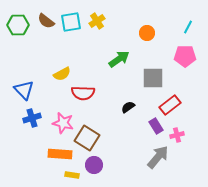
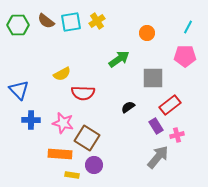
blue triangle: moved 5 px left
blue cross: moved 1 px left, 2 px down; rotated 18 degrees clockwise
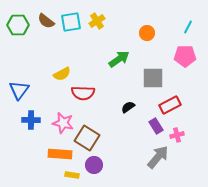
blue triangle: rotated 20 degrees clockwise
red rectangle: rotated 10 degrees clockwise
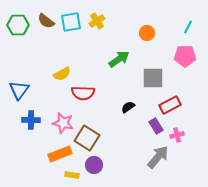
orange rectangle: rotated 25 degrees counterclockwise
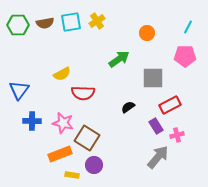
brown semicircle: moved 1 px left, 2 px down; rotated 48 degrees counterclockwise
blue cross: moved 1 px right, 1 px down
